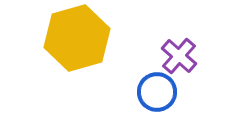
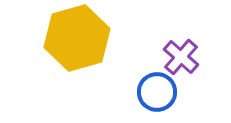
purple cross: moved 2 px right, 1 px down
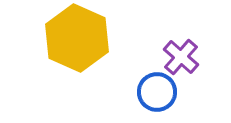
yellow hexagon: rotated 20 degrees counterclockwise
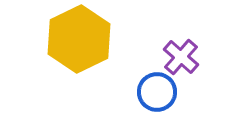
yellow hexagon: moved 2 px right, 1 px down; rotated 10 degrees clockwise
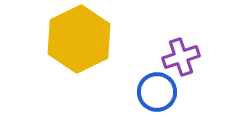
purple cross: rotated 30 degrees clockwise
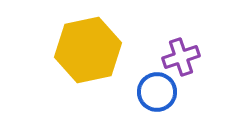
yellow hexagon: moved 9 px right, 11 px down; rotated 14 degrees clockwise
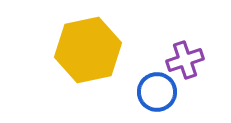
purple cross: moved 4 px right, 3 px down
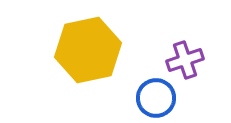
blue circle: moved 1 px left, 6 px down
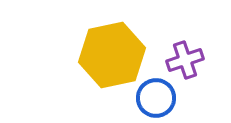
yellow hexagon: moved 24 px right, 5 px down
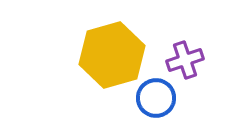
yellow hexagon: rotated 4 degrees counterclockwise
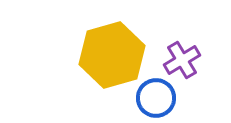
purple cross: moved 3 px left; rotated 12 degrees counterclockwise
